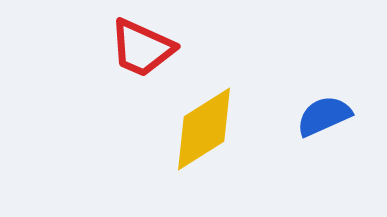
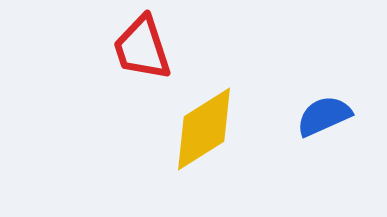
red trapezoid: rotated 48 degrees clockwise
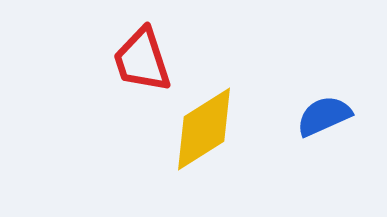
red trapezoid: moved 12 px down
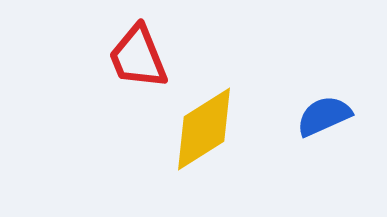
red trapezoid: moved 4 px left, 3 px up; rotated 4 degrees counterclockwise
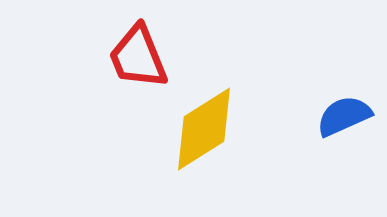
blue semicircle: moved 20 px right
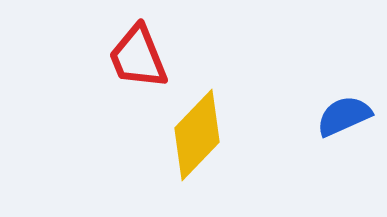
yellow diamond: moved 7 px left, 6 px down; rotated 14 degrees counterclockwise
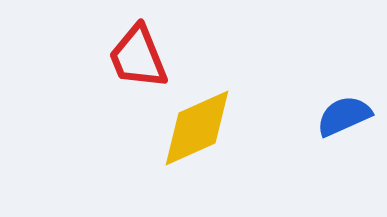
yellow diamond: moved 7 px up; rotated 22 degrees clockwise
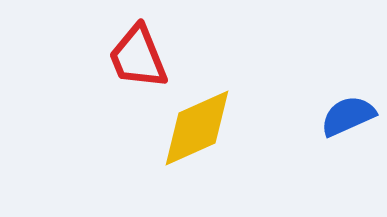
blue semicircle: moved 4 px right
